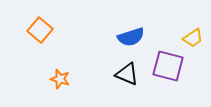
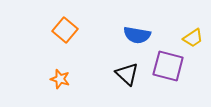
orange square: moved 25 px right
blue semicircle: moved 6 px right, 2 px up; rotated 28 degrees clockwise
black triangle: rotated 20 degrees clockwise
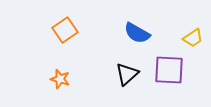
orange square: rotated 15 degrees clockwise
blue semicircle: moved 2 px up; rotated 20 degrees clockwise
purple square: moved 1 px right, 4 px down; rotated 12 degrees counterclockwise
black triangle: rotated 35 degrees clockwise
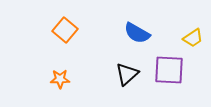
orange square: rotated 15 degrees counterclockwise
orange star: rotated 18 degrees counterclockwise
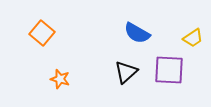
orange square: moved 23 px left, 3 px down
black triangle: moved 1 px left, 2 px up
orange star: rotated 18 degrees clockwise
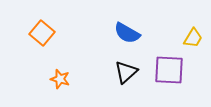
blue semicircle: moved 10 px left
yellow trapezoid: rotated 25 degrees counterclockwise
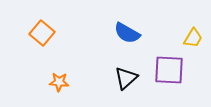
black triangle: moved 6 px down
orange star: moved 1 px left, 3 px down; rotated 12 degrees counterclockwise
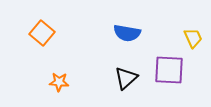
blue semicircle: rotated 20 degrees counterclockwise
yellow trapezoid: rotated 55 degrees counterclockwise
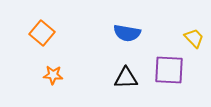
yellow trapezoid: moved 1 px right; rotated 20 degrees counterclockwise
black triangle: rotated 40 degrees clockwise
orange star: moved 6 px left, 7 px up
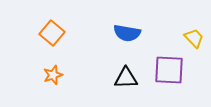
orange square: moved 10 px right
orange star: rotated 24 degrees counterclockwise
